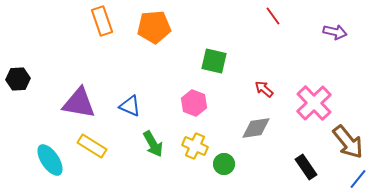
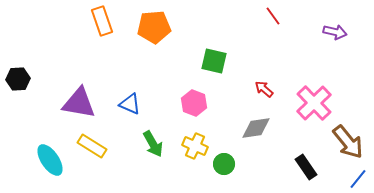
blue triangle: moved 2 px up
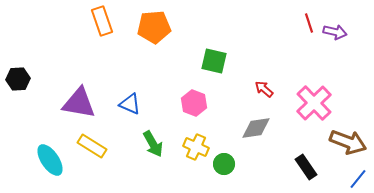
red line: moved 36 px right, 7 px down; rotated 18 degrees clockwise
brown arrow: rotated 30 degrees counterclockwise
yellow cross: moved 1 px right, 1 px down
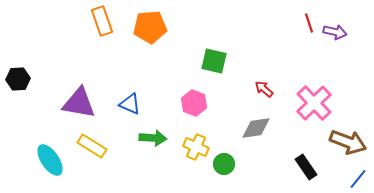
orange pentagon: moved 4 px left
green arrow: moved 6 px up; rotated 56 degrees counterclockwise
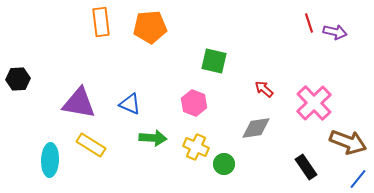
orange rectangle: moved 1 px left, 1 px down; rotated 12 degrees clockwise
yellow rectangle: moved 1 px left, 1 px up
cyan ellipse: rotated 36 degrees clockwise
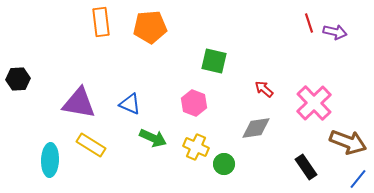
green arrow: rotated 20 degrees clockwise
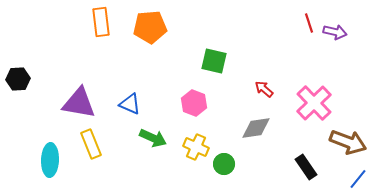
yellow rectangle: moved 1 px up; rotated 36 degrees clockwise
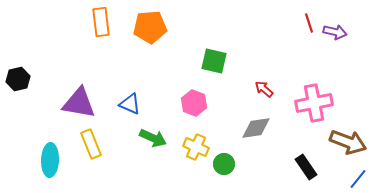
black hexagon: rotated 10 degrees counterclockwise
pink cross: rotated 33 degrees clockwise
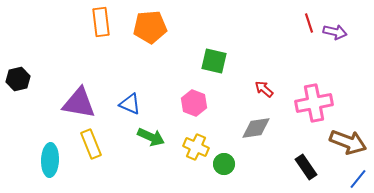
green arrow: moved 2 px left, 1 px up
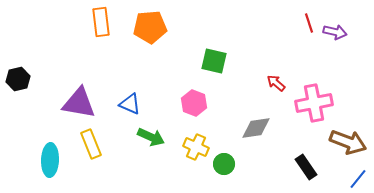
red arrow: moved 12 px right, 6 px up
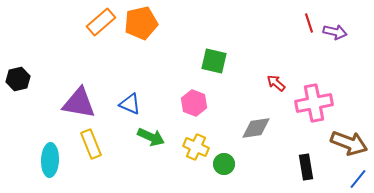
orange rectangle: rotated 56 degrees clockwise
orange pentagon: moved 9 px left, 4 px up; rotated 8 degrees counterclockwise
brown arrow: moved 1 px right, 1 px down
black rectangle: rotated 25 degrees clockwise
